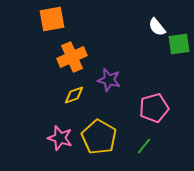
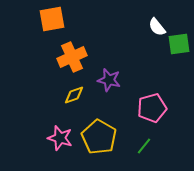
pink pentagon: moved 2 px left
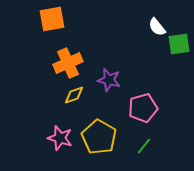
orange cross: moved 4 px left, 6 px down
pink pentagon: moved 9 px left
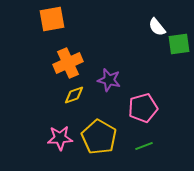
pink star: rotated 20 degrees counterclockwise
green line: rotated 30 degrees clockwise
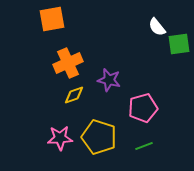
yellow pentagon: rotated 12 degrees counterclockwise
